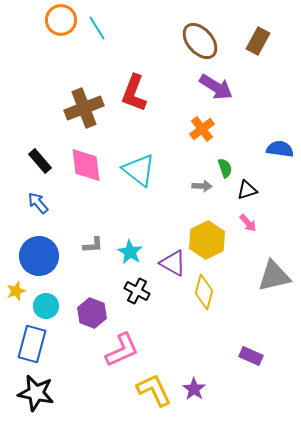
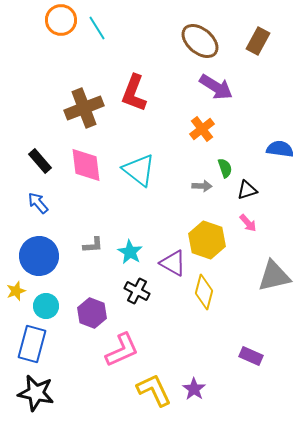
brown ellipse: rotated 9 degrees counterclockwise
yellow hexagon: rotated 15 degrees counterclockwise
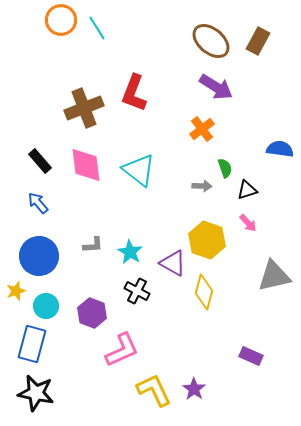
brown ellipse: moved 11 px right
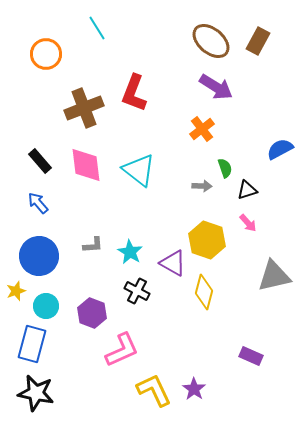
orange circle: moved 15 px left, 34 px down
blue semicircle: rotated 36 degrees counterclockwise
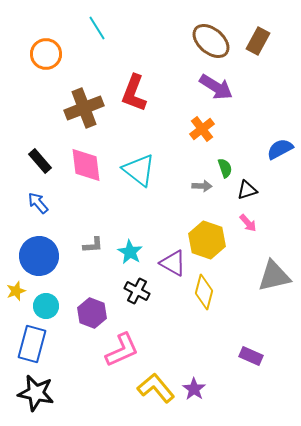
yellow L-shape: moved 2 px right, 2 px up; rotated 15 degrees counterclockwise
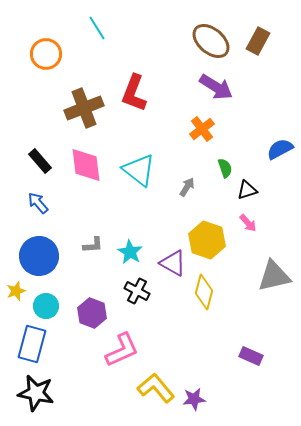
gray arrow: moved 15 px left, 1 px down; rotated 60 degrees counterclockwise
purple star: moved 10 px down; rotated 30 degrees clockwise
